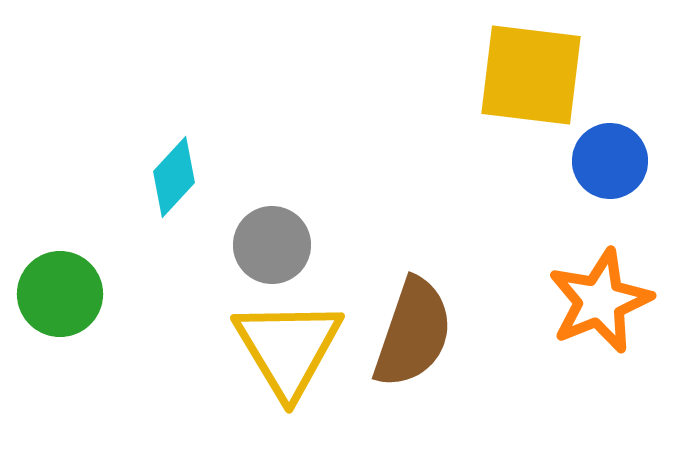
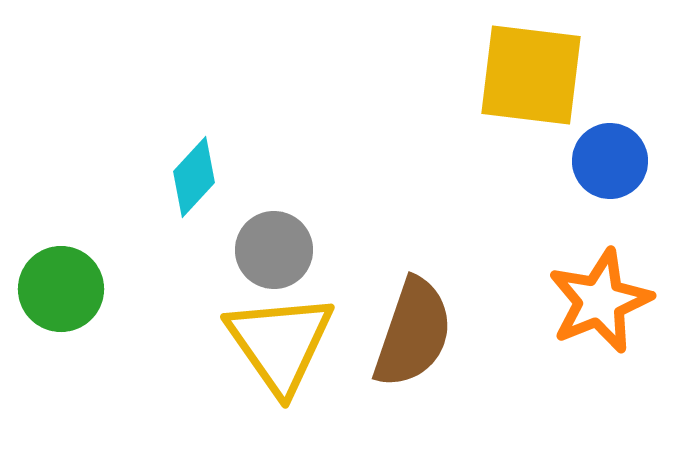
cyan diamond: moved 20 px right
gray circle: moved 2 px right, 5 px down
green circle: moved 1 px right, 5 px up
yellow triangle: moved 8 px left, 5 px up; rotated 4 degrees counterclockwise
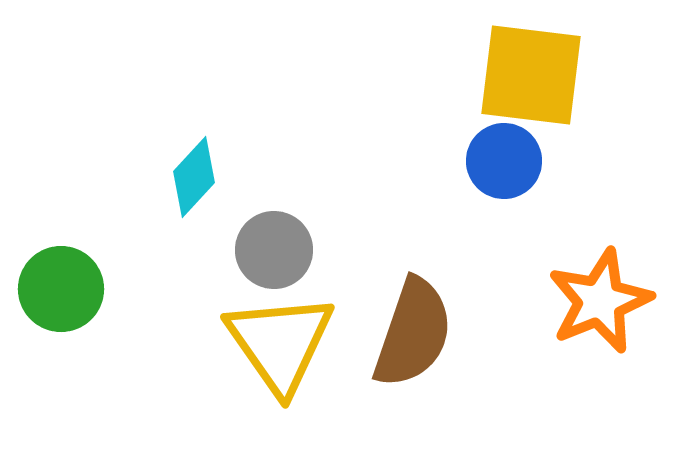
blue circle: moved 106 px left
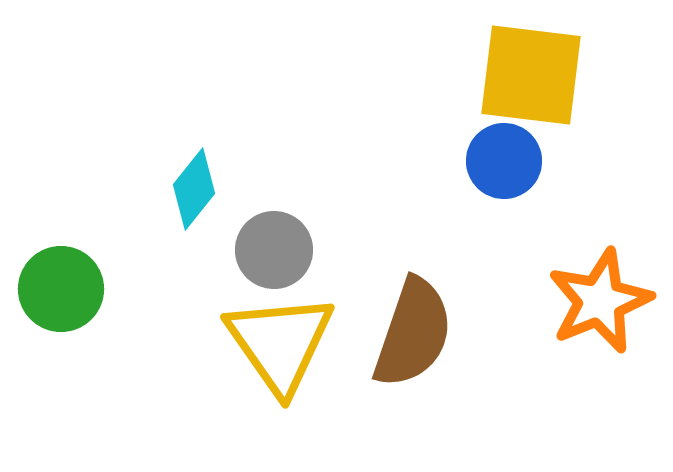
cyan diamond: moved 12 px down; rotated 4 degrees counterclockwise
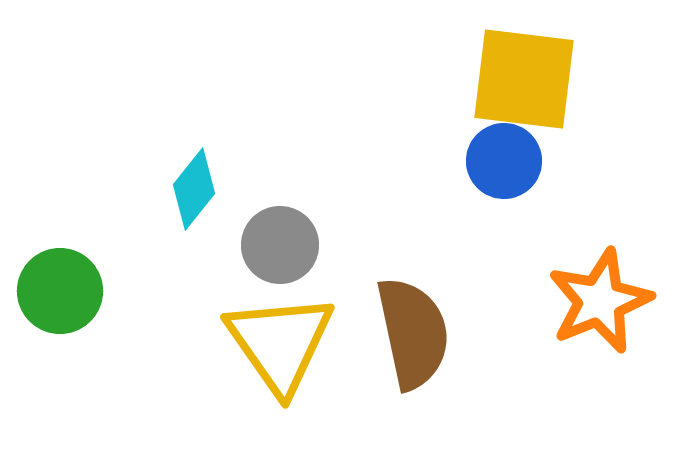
yellow square: moved 7 px left, 4 px down
gray circle: moved 6 px right, 5 px up
green circle: moved 1 px left, 2 px down
brown semicircle: rotated 31 degrees counterclockwise
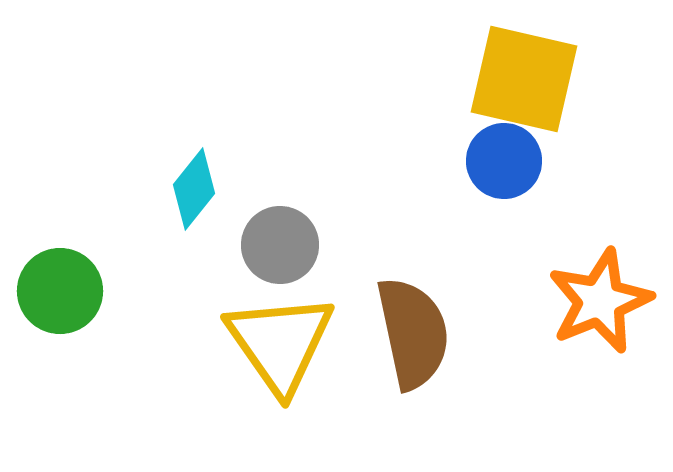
yellow square: rotated 6 degrees clockwise
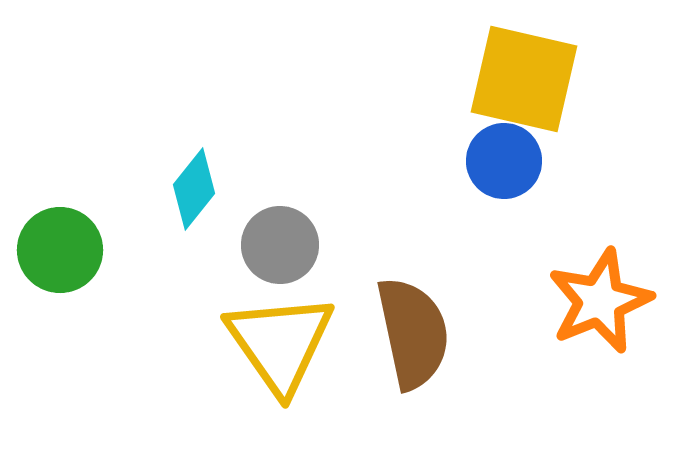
green circle: moved 41 px up
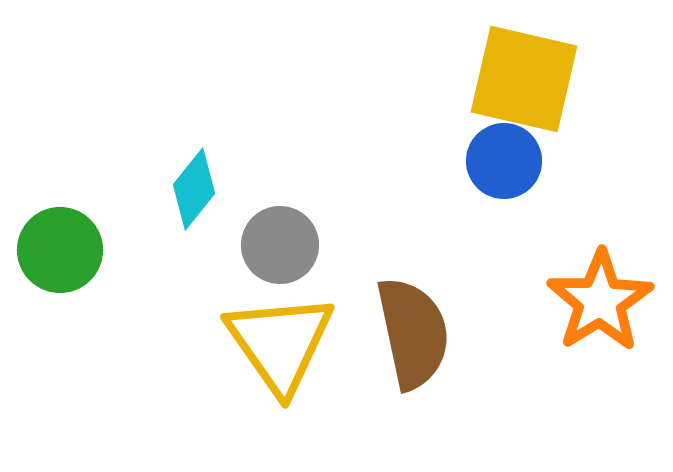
orange star: rotated 10 degrees counterclockwise
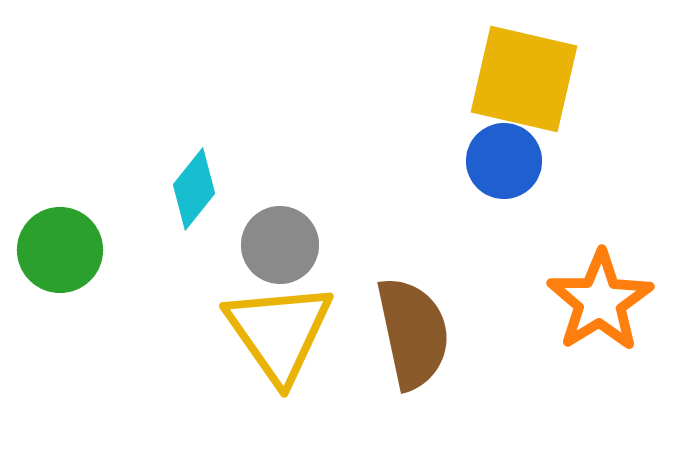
yellow triangle: moved 1 px left, 11 px up
